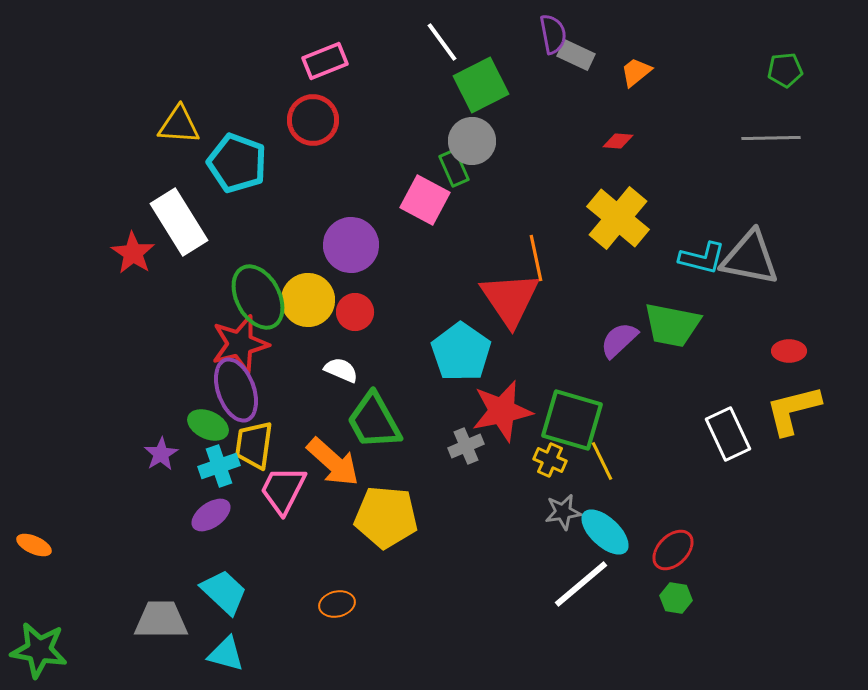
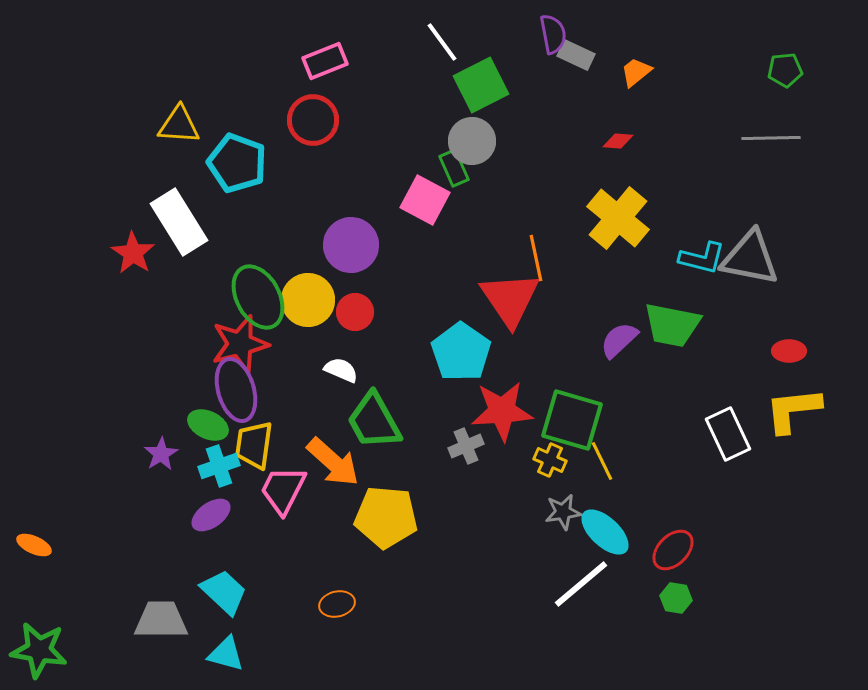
purple ellipse at (236, 390): rotated 4 degrees clockwise
yellow L-shape at (793, 410): rotated 8 degrees clockwise
red star at (502, 411): rotated 8 degrees clockwise
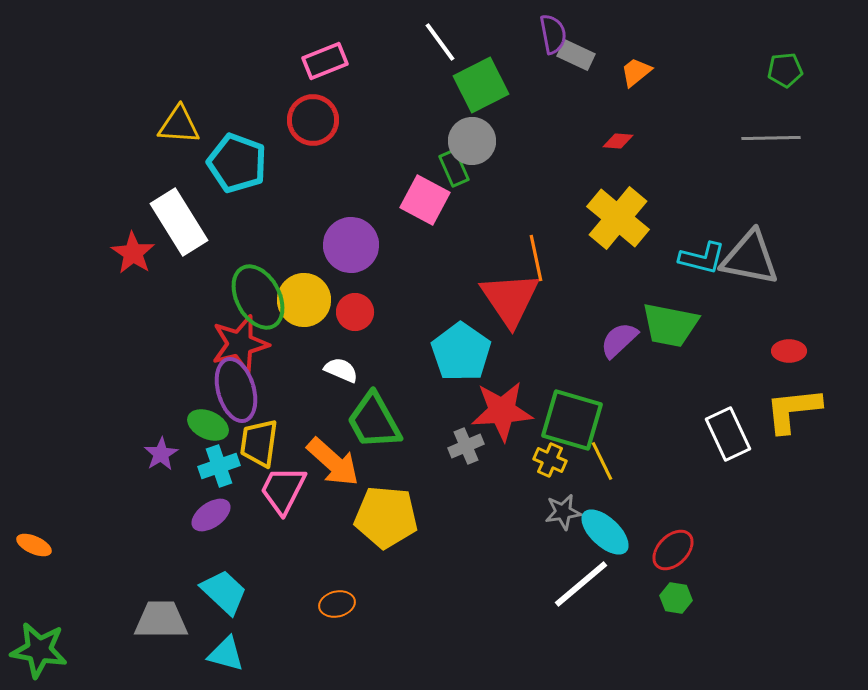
white line at (442, 42): moved 2 px left
yellow circle at (308, 300): moved 4 px left
green trapezoid at (672, 325): moved 2 px left
yellow trapezoid at (254, 445): moved 5 px right, 2 px up
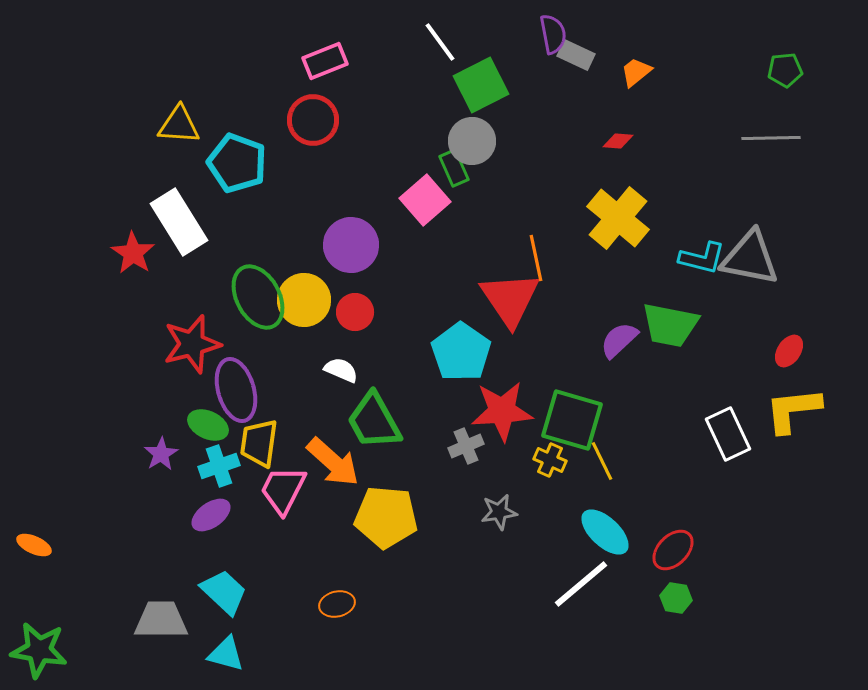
pink square at (425, 200): rotated 21 degrees clockwise
red star at (240, 344): moved 48 px left
red ellipse at (789, 351): rotated 56 degrees counterclockwise
gray star at (563, 512): moved 64 px left
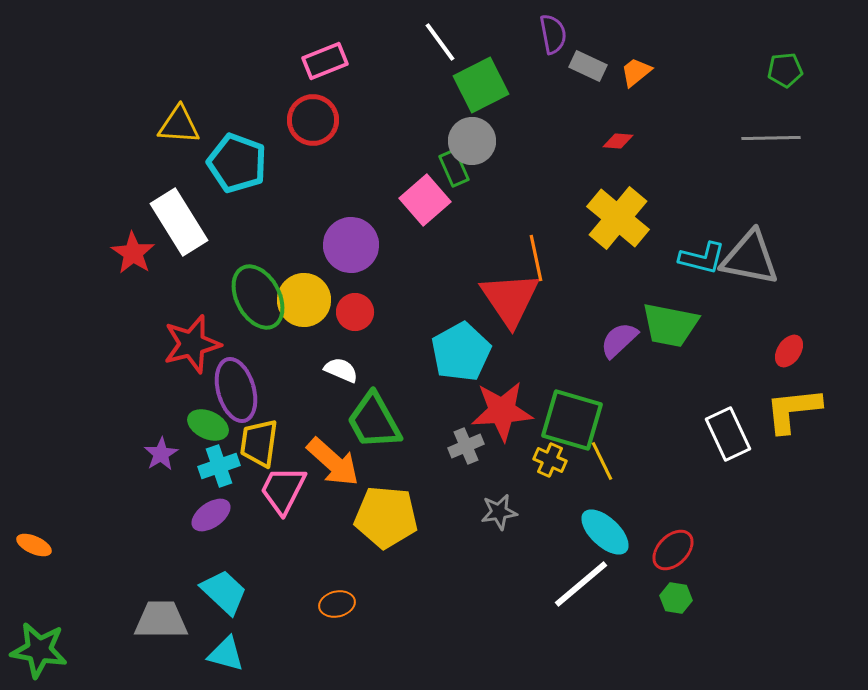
gray rectangle at (576, 55): moved 12 px right, 11 px down
cyan pentagon at (461, 352): rotated 8 degrees clockwise
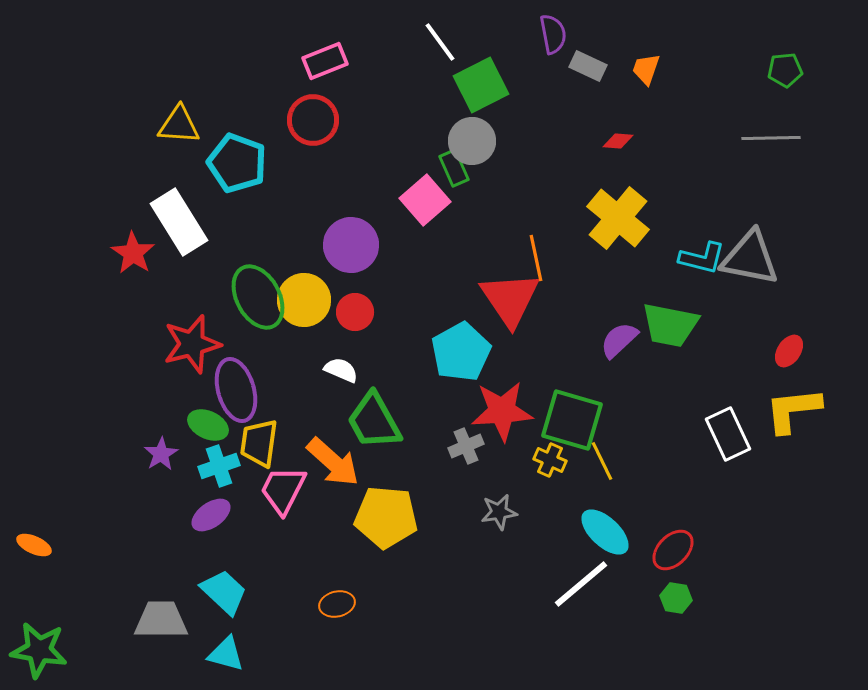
orange trapezoid at (636, 72): moved 10 px right, 3 px up; rotated 32 degrees counterclockwise
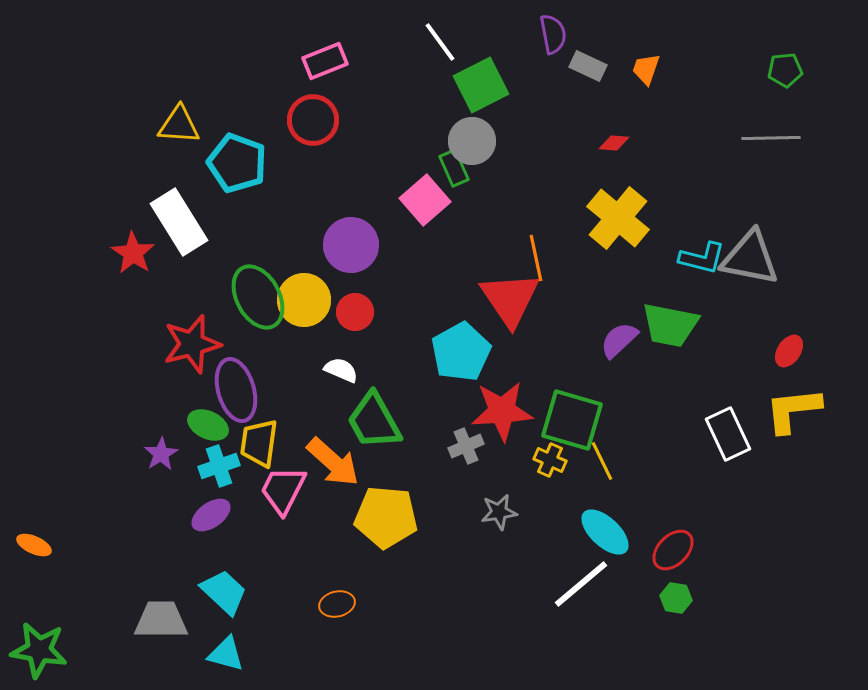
red diamond at (618, 141): moved 4 px left, 2 px down
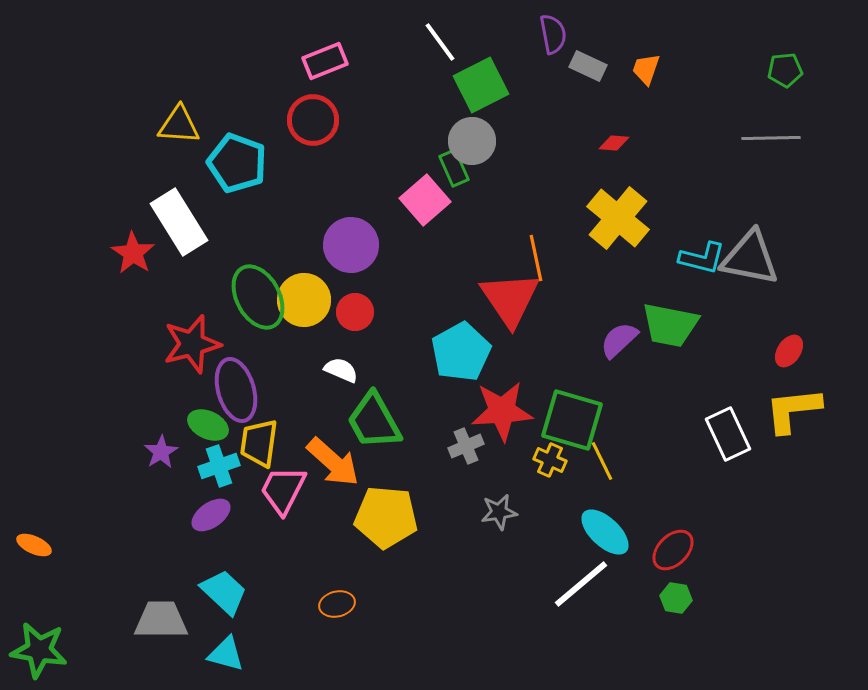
purple star at (161, 454): moved 2 px up
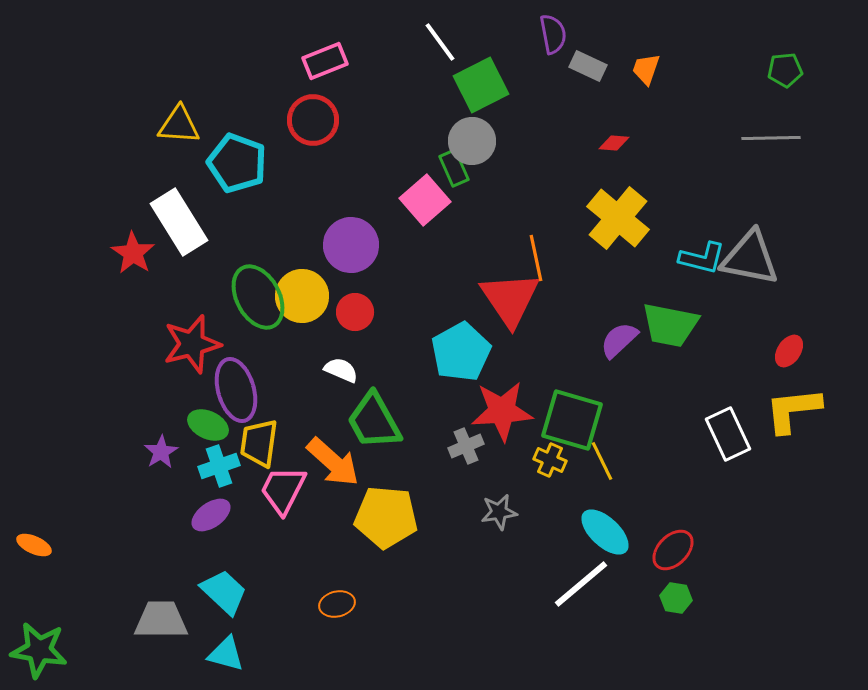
yellow circle at (304, 300): moved 2 px left, 4 px up
